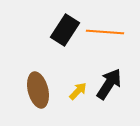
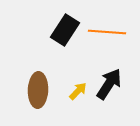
orange line: moved 2 px right
brown ellipse: rotated 16 degrees clockwise
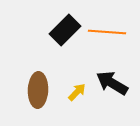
black rectangle: rotated 12 degrees clockwise
black arrow: moved 3 px right, 1 px up; rotated 92 degrees counterclockwise
yellow arrow: moved 1 px left, 1 px down
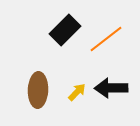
orange line: moved 1 px left, 7 px down; rotated 42 degrees counterclockwise
black arrow: moved 1 px left, 5 px down; rotated 32 degrees counterclockwise
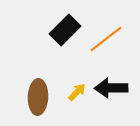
brown ellipse: moved 7 px down
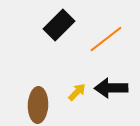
black rectangle: moved 6 px left, 5 px up
brown ellipse: moved 8 px down
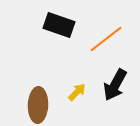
black rectangle: rotated 64 degrees clockwise
black arrow: moved 4 px right, 3 px up; rotated 60 degrees counterclockwise
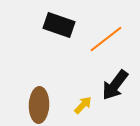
black arrow: rotated 8 degrees clockwise
yellow arrow: moved 6 px right, 13 px down
brown ellipse: moved 1 px right
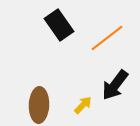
black rectangle: rotated 36 degrees clockwise
orange line: moved 1 px right, 1 px up
